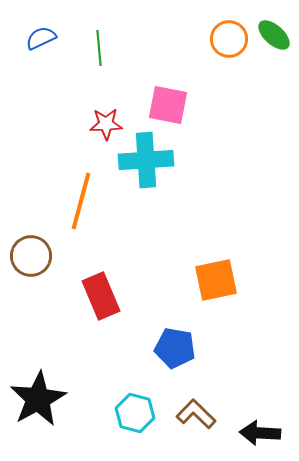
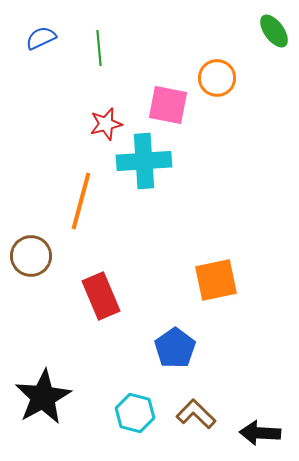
green ellipse: moved 4 px up; rotated 12 degrees clockwise
orange circle: moved 12 px left, 39 px down
red star: rotated 12 degrees counterclockwise
cyan cross: moved 2 px left, 1 px down
blue pentagon: rotated 27 degrees clockwise
black star: moved 5 px right, 2 px up
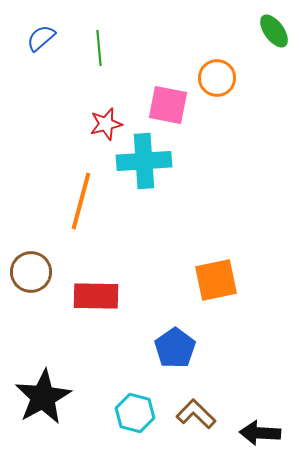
blue semicircle: rotated 16 degrees counterclockwise
brown circle: moved 16 px down
red rectangle: moved 5 px left; rotated 66 degrees counterclockwise
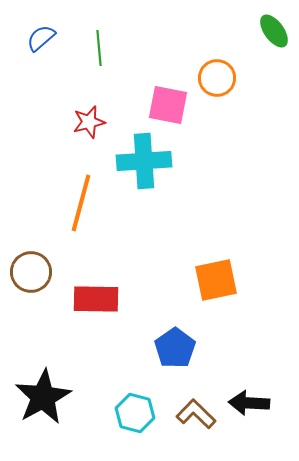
red star: moved 17 px left, 2 px up
orange line: moved 2 px down
red rectangle: moved 3 px down
black arrow: moved 11 px left, 30 px up
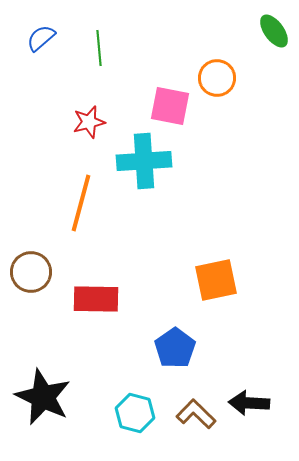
pink square: moved 2 px right, 1 px down
black star: rotated 18 degrees counterclockwise
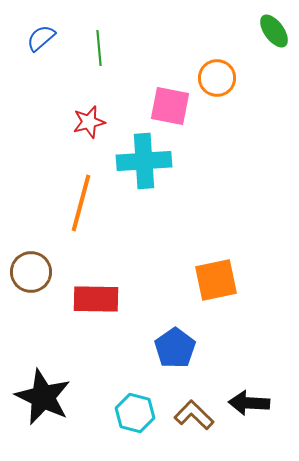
brown L-shape: moved 2 px left, 1 px down
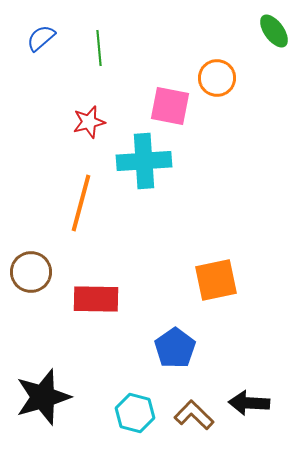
black star: rotated 30 degrees clockwise
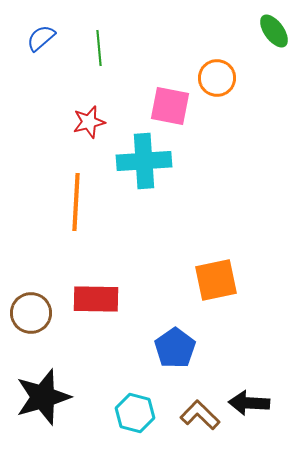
orange line: moved 5 px left, 1 px up; rotated 12 degrees counterclockwise
brown circle: moved 41 px down
brown L-shape: moved 6 px right
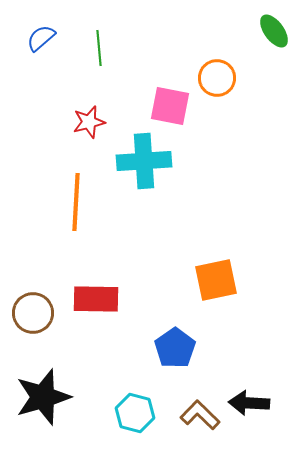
brown circle: moved 2 px right
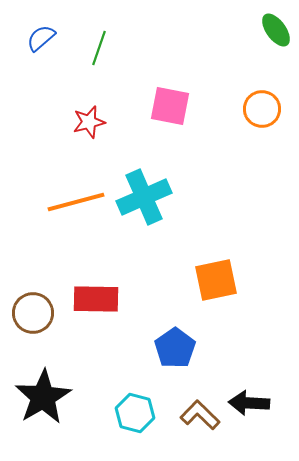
green ellipse: moved 2 px right, 1 px up
green line: rotated 24 degrees clockwise
orange circle: moved 45 px right, 31 px down
cyan cross: moved 36 px down; rotated 20 degrees counterclockwise
orange line: rotated 72 degrees clockwise
black star: rotated 14 degrees counterclockwise
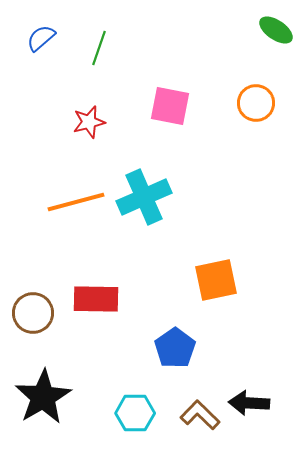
green ellipse: rotated 20 degrees counterclockwise
orange circle: moved 6 px left, 6 px up
cyan hexagon: rotated 15 degrees counterclockwise
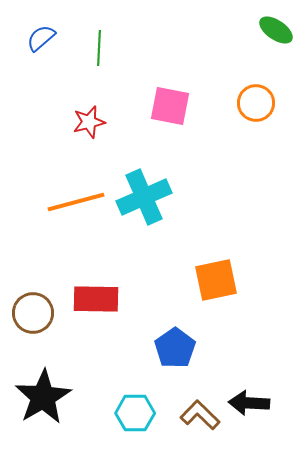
green line: rotated 16 degrees counterclockwise
